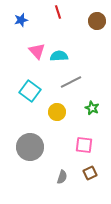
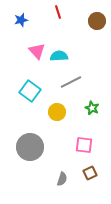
gray semicircle: moved 2 px down
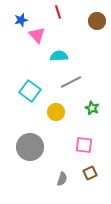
pink triangle: moved 16 px up
yellow circle: moved 1 px left
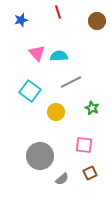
pink triangle: moved 18 px down
gray circle: moved 10 px right, 9 px down
gray semicircle: rotated 32 degrees clockwise
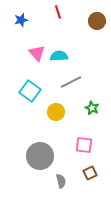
gray semicircle: moved 1 px left, 2 px down; rotated 64 degrees counterclockwise
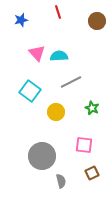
gray circle: moved 2 px right
brown square: moved 2 px right
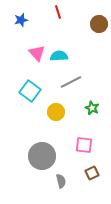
brown circle: moved 2 px right, 3 px down
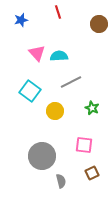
yellow circle: moved 1 px left, 1 px up
